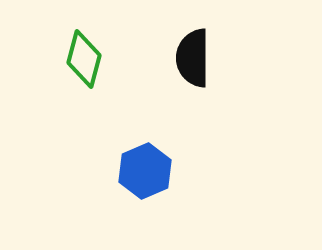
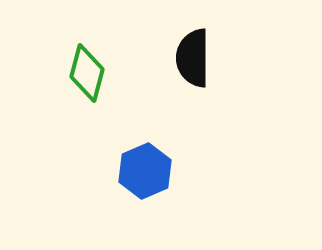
green diamond: moved 3 px right, 14 px down
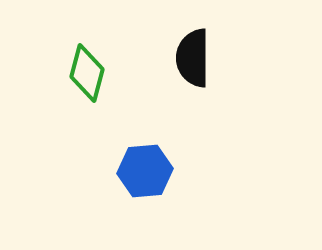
blue hexagon: rotated 18 degrees clockwise
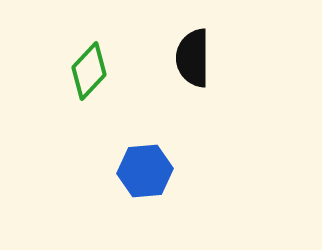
green diamond: moved 2 px right, 2 px up; rotated 28 degrees clockwise
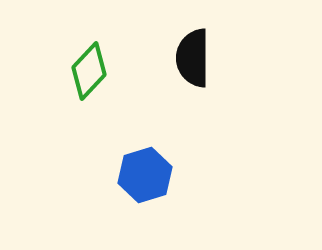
blue hexagon: moved 4 px down; rotated 12 degrees counterclockwise
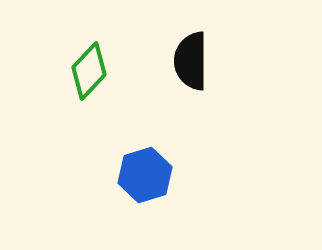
black semicircle: moved 2 px left, 3 px down
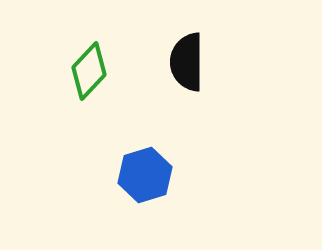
black semicircle: moved 4 px left, 1 px down
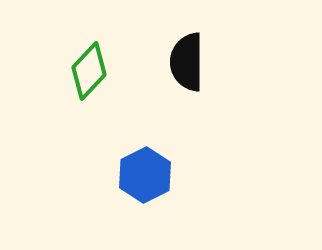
blue hexagon: rotated 10 degrees counterclockwise
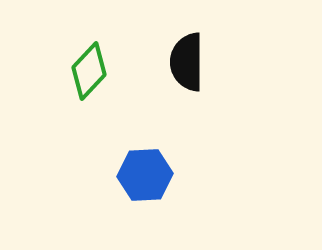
blue hexagon: rotated 24 degrees clockwise
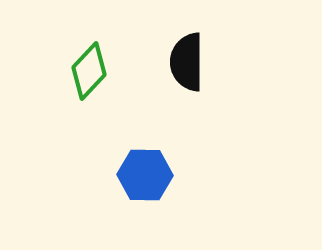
blue hexagon: rotated 4 degrees clockwise
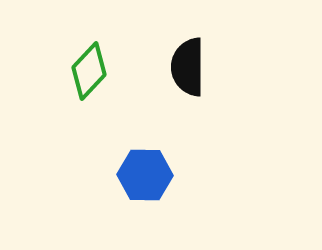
black semicircle: moved 1 px right, 5 px down
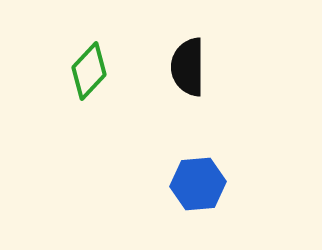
blue hexagon: moved 53 px right, 9 px down; rotated 6 degrees counterclockwise
